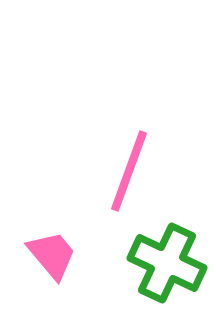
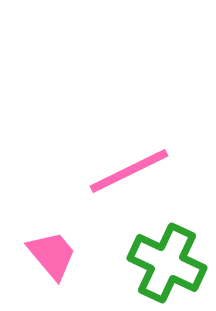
pink line: rotated 44 degrees clockwise
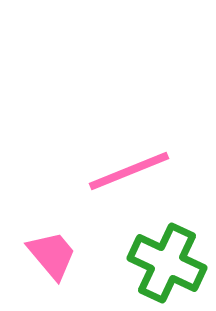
pink line: rotated 4 degrees clockwise
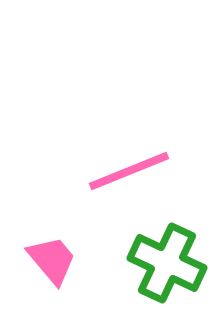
pink trapezoid: moved 5 px down
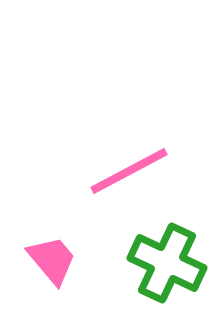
pink line: rotated 6 degrees counterclockwise
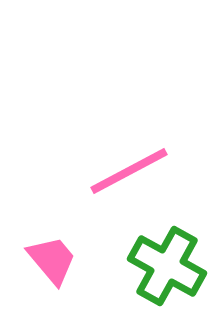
green cross: moved 3 px down; rotated 4 degrees clockwise
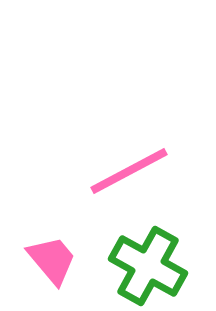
green cross: moved 19 px left
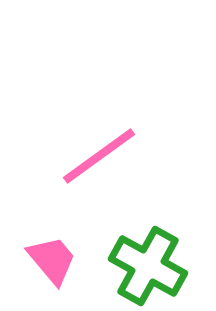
pink line: moved 30 px left, 15 px up; rotated 8 degrees counterclockwise
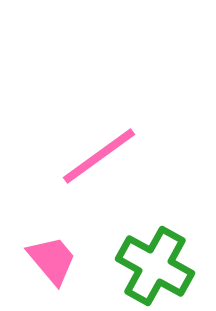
green cross: moved 7 px right
